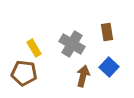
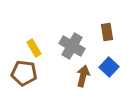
gray cross: moved 2 px down
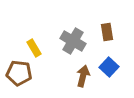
gray cross: moved 1 px right, 5 px up
brown pentagon: moved 5 px left
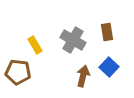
gray cross: moved 1 px up
yellow rectangle: moved 1 px right, 3 px up
brown pentagon: moved 1 px left, 1 px up
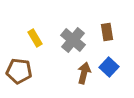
gray cross: rotated 10 degrees clockwise
yellow rectangle: moved 7 px up
brown pentagon: moved 1 px right, 1 px up
brown arrow: moved 1 px right, 3 px up
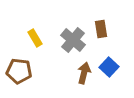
brown rectangle: moved 6 px left, 3 px up
